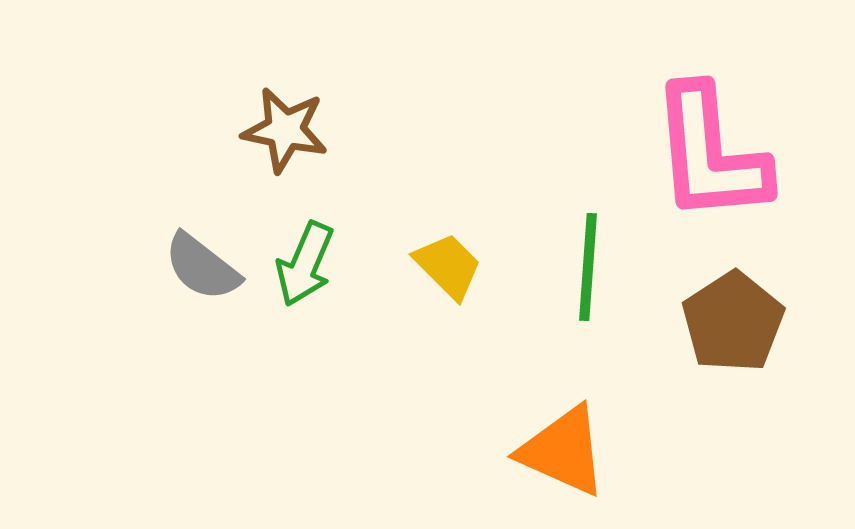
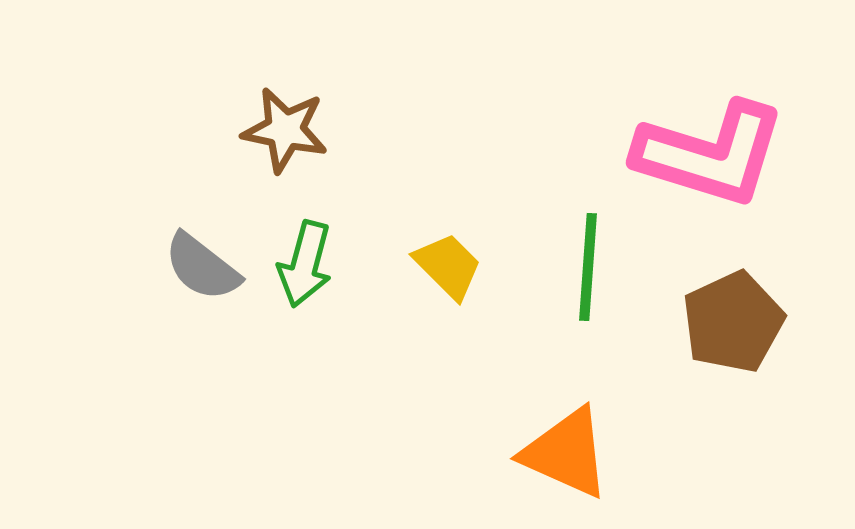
pink L-shape: rotated 68 degrees counterclockwise
green arrow: rotated 8 degrees counterclockwise
brown pentagon: rotated 8 degrees clockwise
orange triangle: moved 3 px right, 2 px down
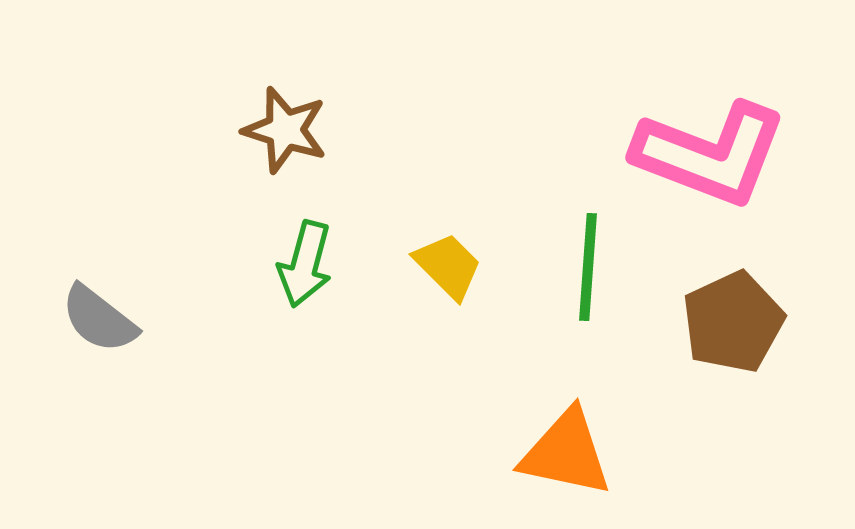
brown star: rotated 6 degrees clockwise
pink L-shape: rotated 4 degrees clockwise
gray semicircle: moved 103 px left, 52 px down
orange triangle: rotated 12 degrees counterclockwise
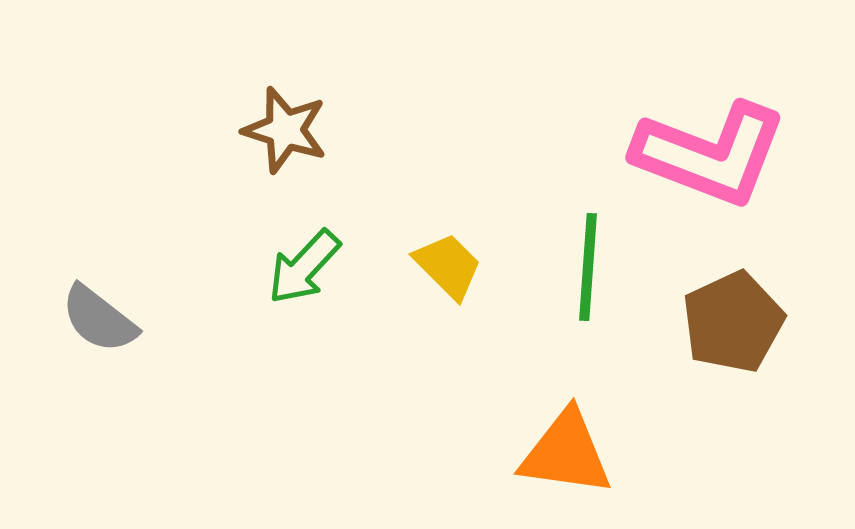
green arrow: moved 1 px left, 3 px down; rotated 28 degrees clockwise
orange triangle: rotated 4 degrees counterclockwise
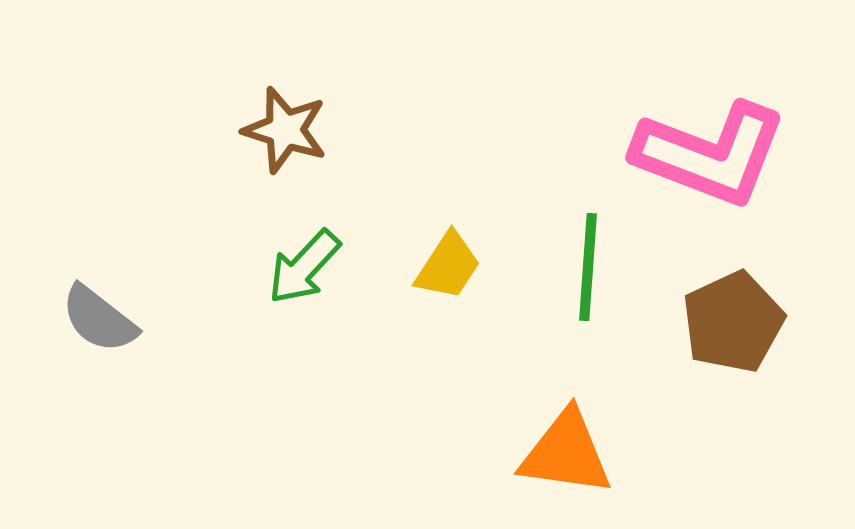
yellow trapezoid: rotated 78 degrees clockwise
